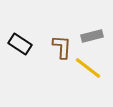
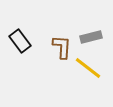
gray rectangle: moved 1 px left, 1 px down
black rectangle: moved 3 px up; rotated 20 degrees clockwise
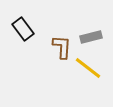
black rectangle: moved 3 px right, 12 px up
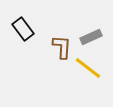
gray rectangle: rotated 10 degrees counterclockwise
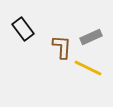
yellow line: rotated 12 degrees counterclockwise
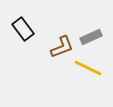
brown L-shape: rotated 65 degrees clockwise
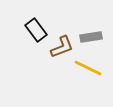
black rectangle: moved 13 px right, 1 px down
gray rectangle: rotated 15 degrees clockwise
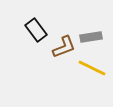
brown L-shape: moved 2 px right
yellow line: moved 4 px right
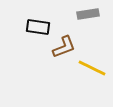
black rectangle: moved 2 px right, 3 px up; rotated 45 degrees counterclockwise
gray rectangle: moved 3 px left, 23 px up
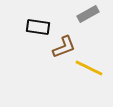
gray rectangle: rotated 20 degrees counterclockwise
yellow line: moved 3 px left
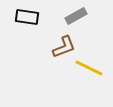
gray rectangle: moved 12 px left, 2 px down
black rectangle: moved 11 px left, 10 px up
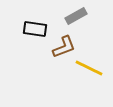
black rectangle: moved 8 px right, 12 px down
